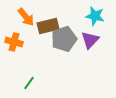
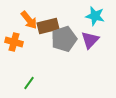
orange arrow: moved 3 px right, 3 px down
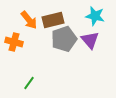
brown rectangle: moved 5 px right, 6 px up
purple triangle: rotated 24 degrees counterclockwise
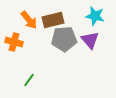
gray pentagon: rotated 15 degrees clockwise
green line: moved 3 px up
